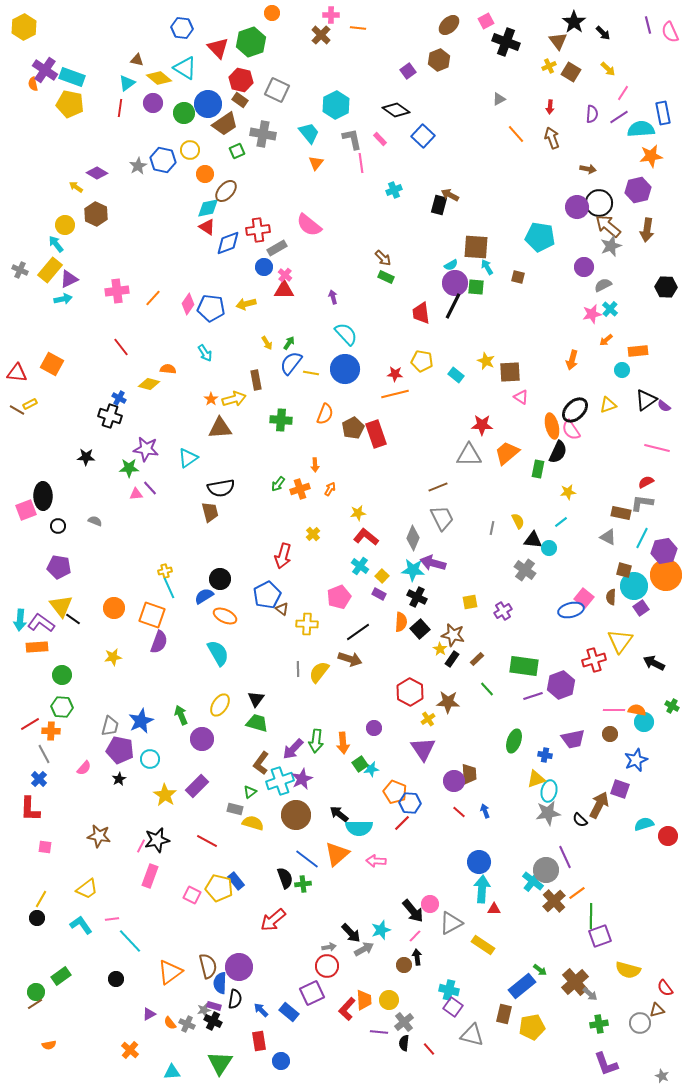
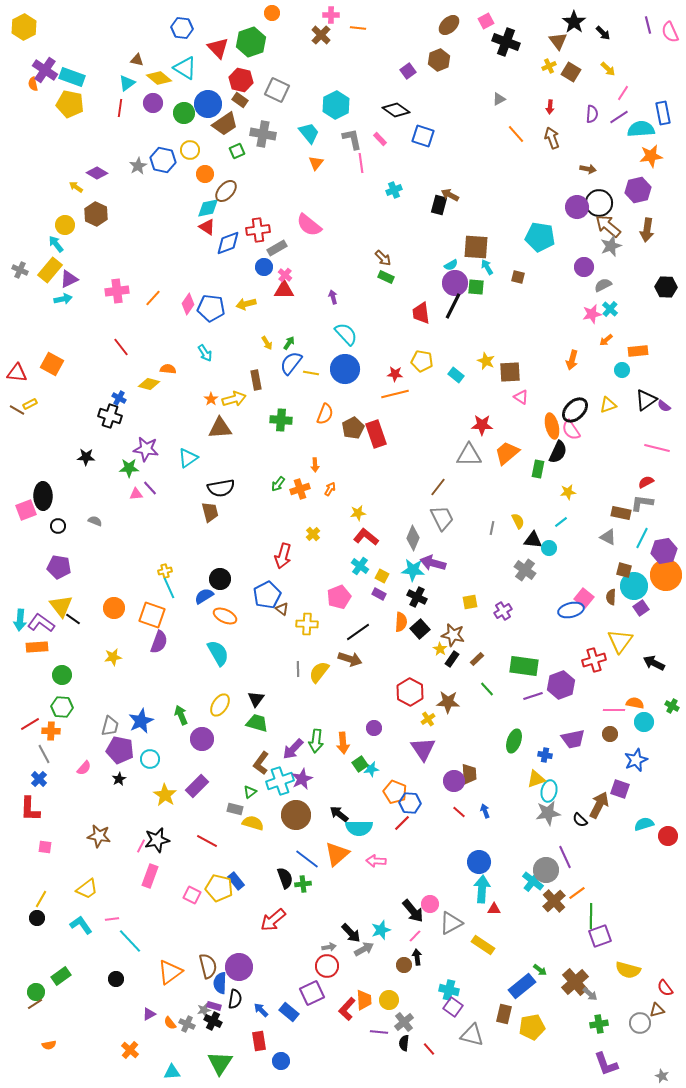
blue square at (423, 136): rotated 25 degrees counterclockwise
brown line at (438, 487): rotated 30 degrees counterclockwise
yellow square at (382, 576): rotated 16 degrees counterclockwise
orange semicircle at (637, 710): moved 2 px left, 7 px up
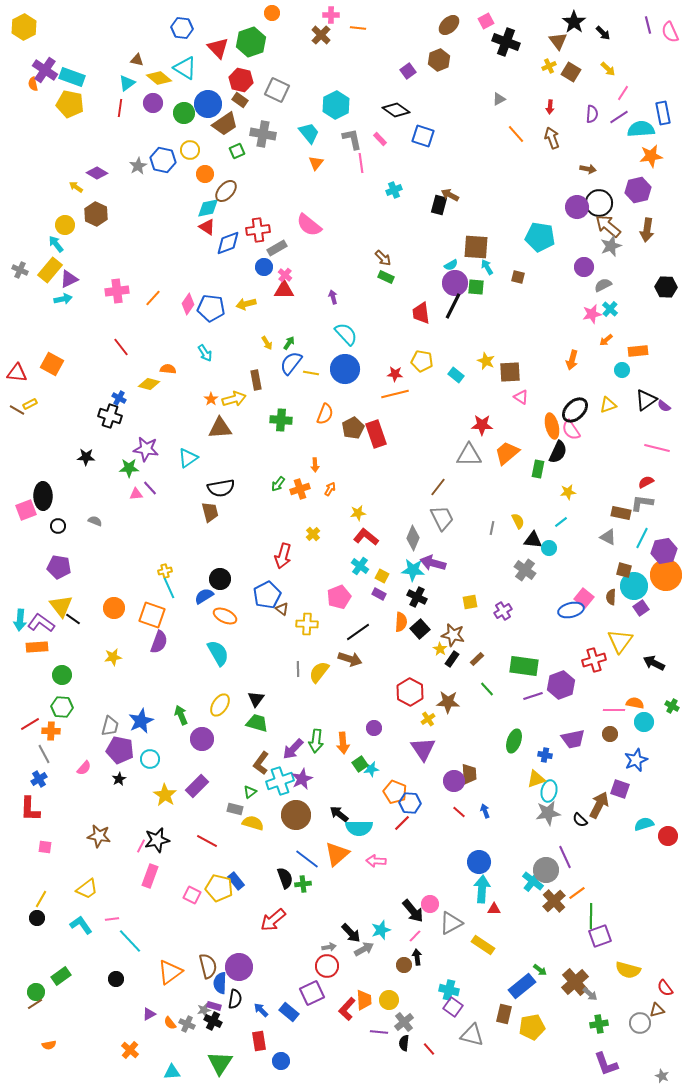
blue cross at (39, 779): rotated 14 degrees clockwise
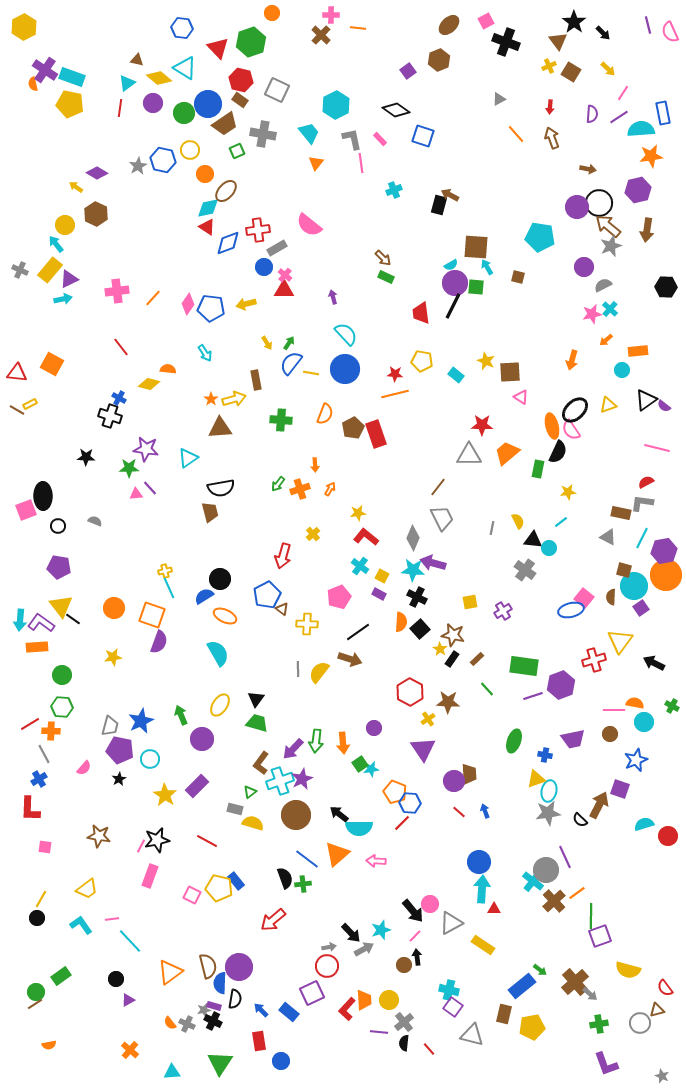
purple triangle at (149, 1014): moved 21 px left, 14 px up
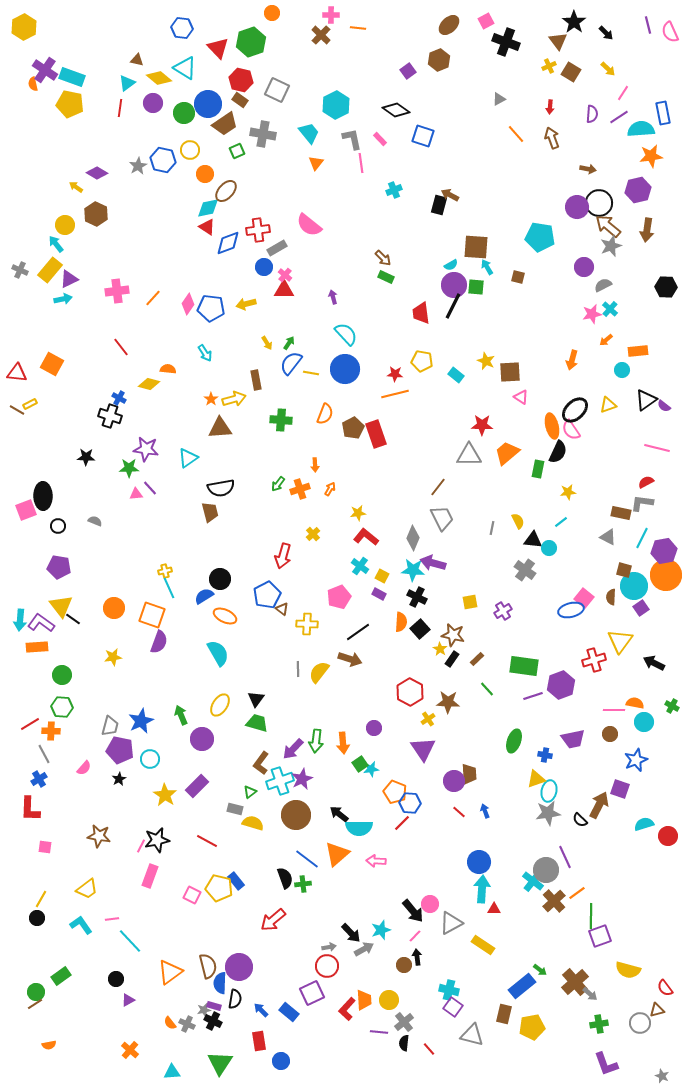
black arrow at (603, 33): moved 3 px right
purple circle at (455, 283): moved 1 px left, 2 px down
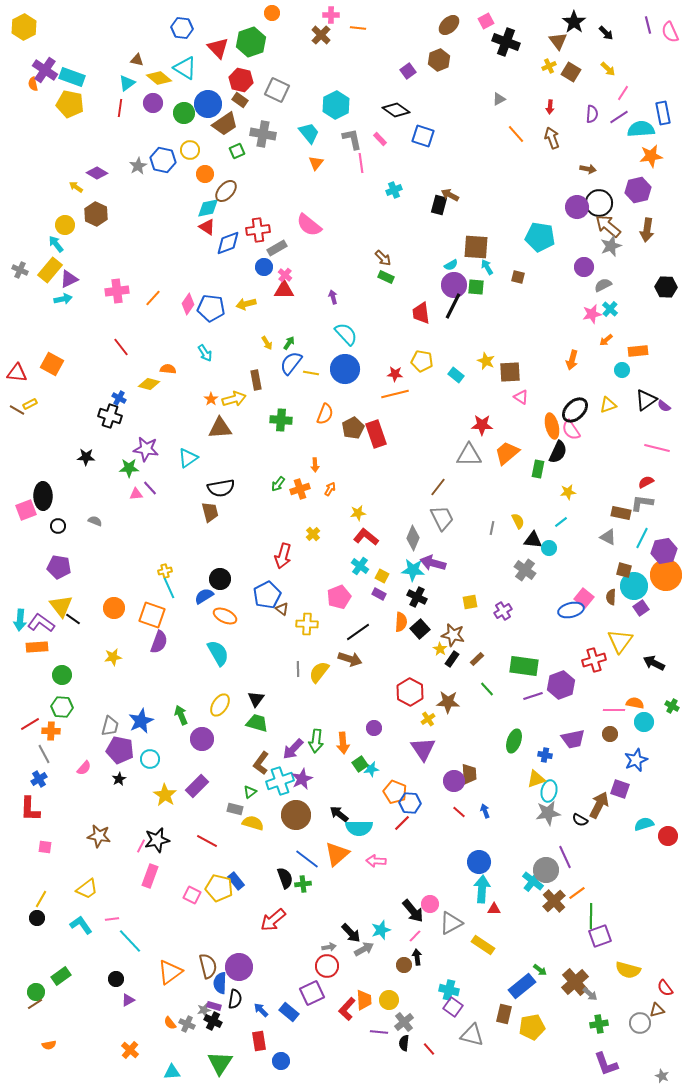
black semicircle at (580, 820): rotated 14 degrees counterclockwise
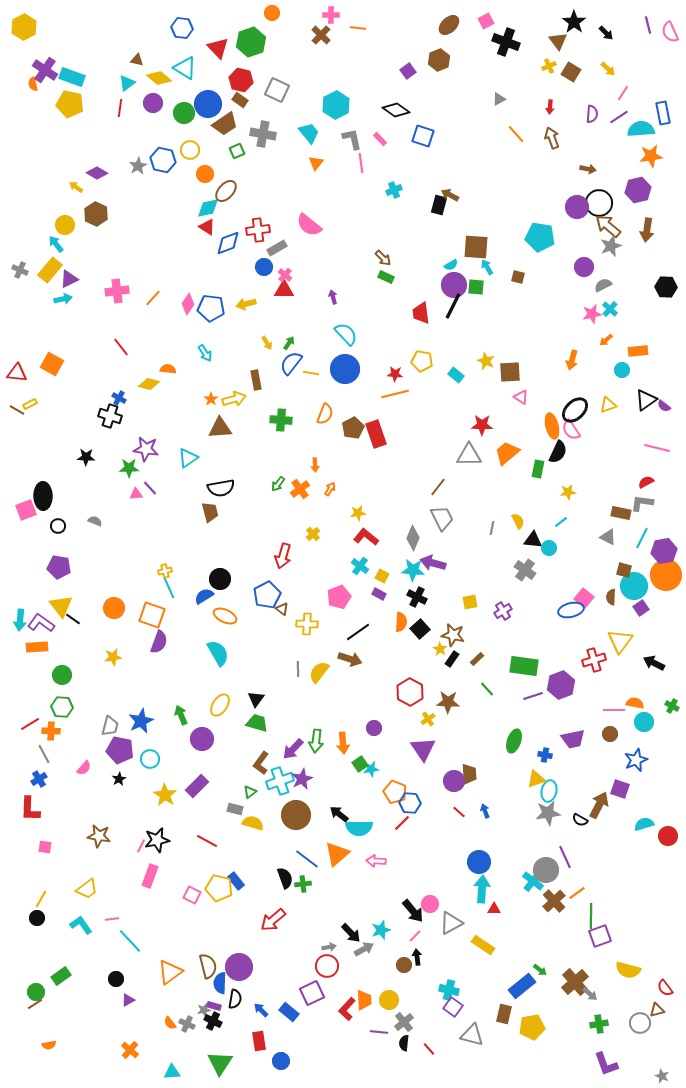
orange cross at (300, 489): rotated 18 degrees counterclockwise
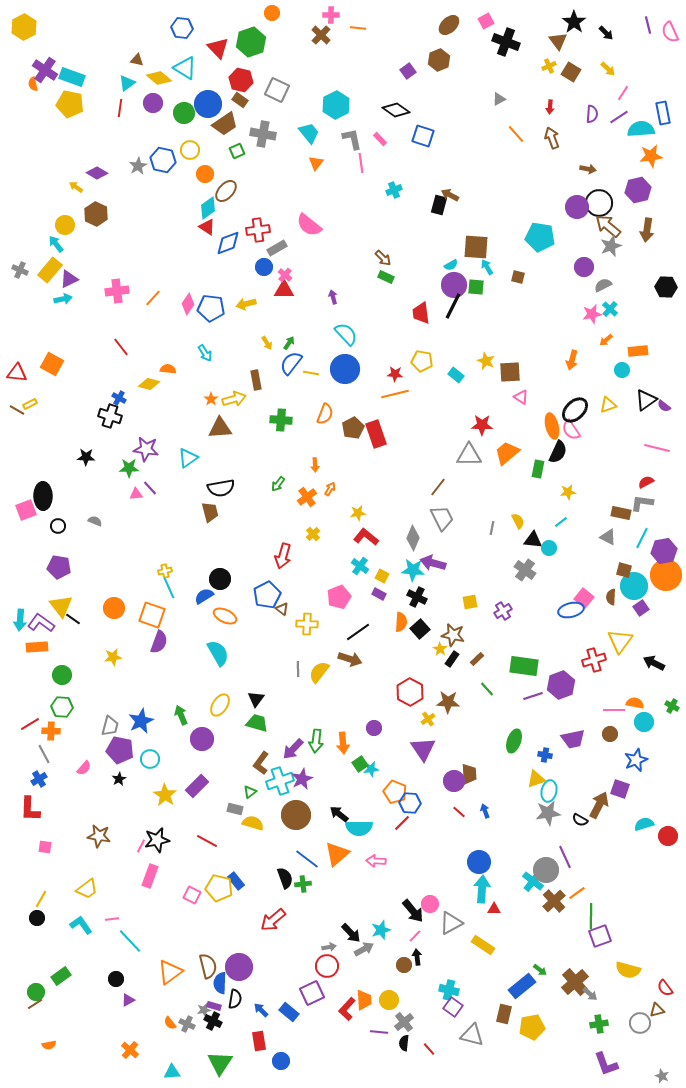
cyan diamond at (208, 208): rotated 25 degrees counterclockwise
orange cross at (300, 489): moved 7 px right, 8 px down
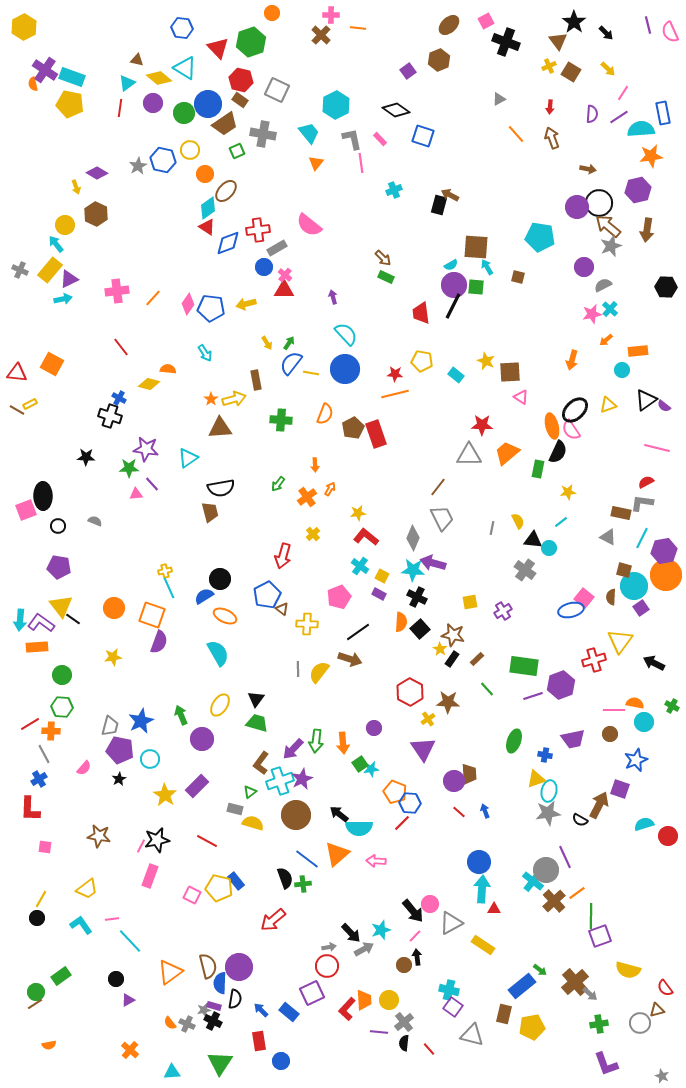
yellow arrow at (76, 187): rotated 144 degrees counterclockwise
purple line at (150, 488): moved 2 px right, 4 px up
